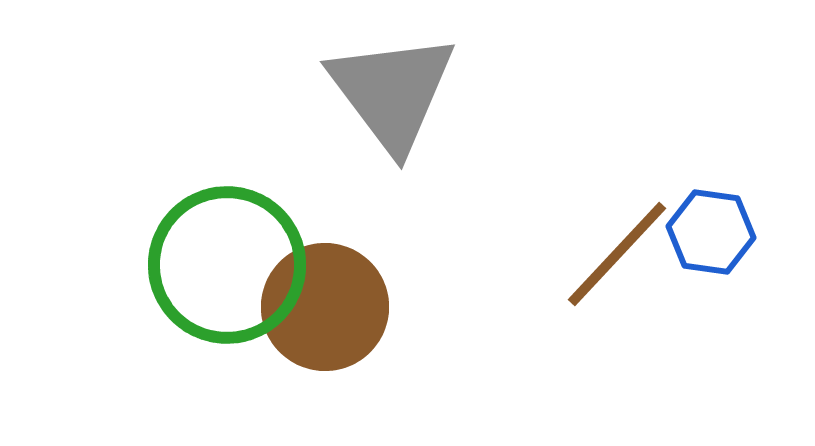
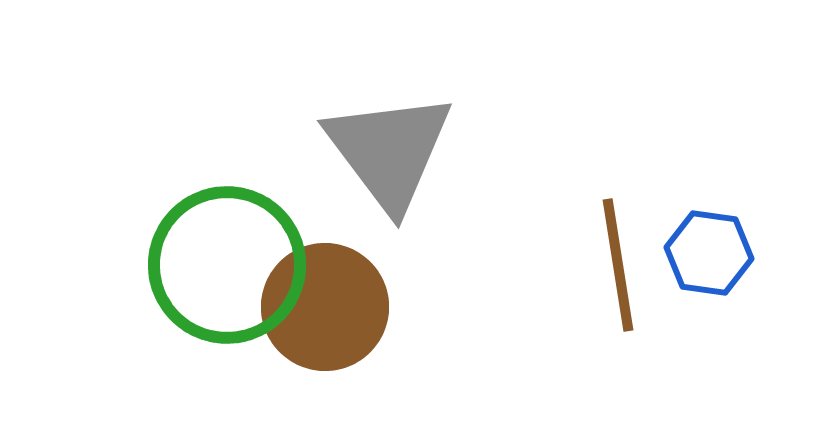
gray triangle: moved 3 px left, 59 px down
blue hexagon: moved 2 px left, 21 px down
brown line: moved 1 px right, 11 px down; rotated 52 degrees counterclockwise
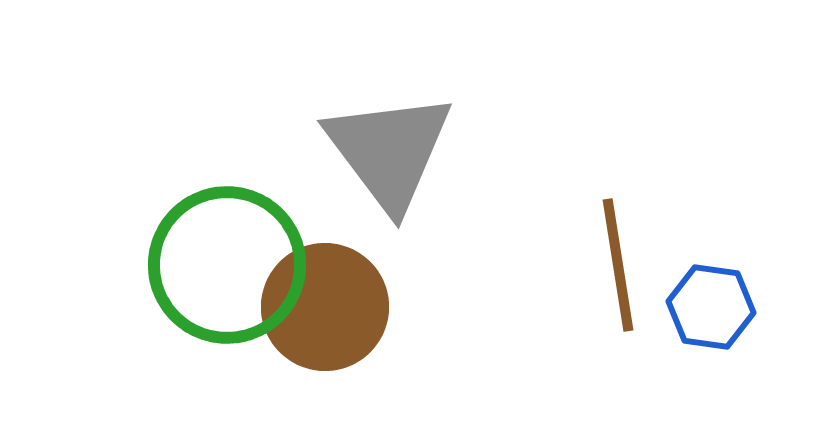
blue hexagon: moved 2 px right, 54 px down
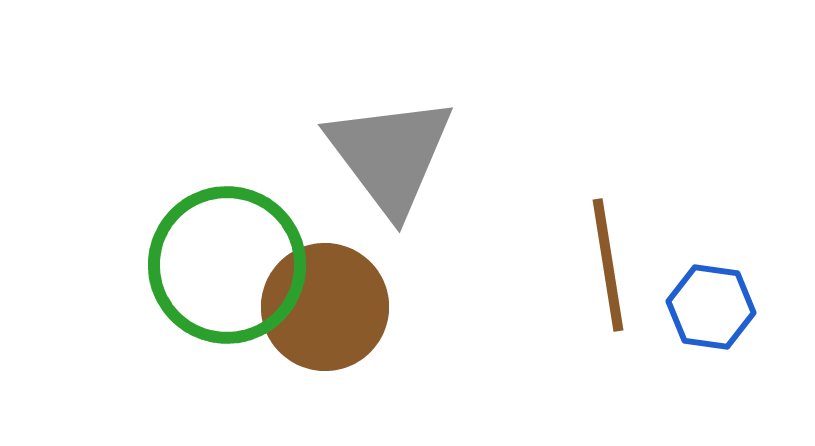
gray triangle: moved 1 px right, 4 px down
brown line: moved 10 px left
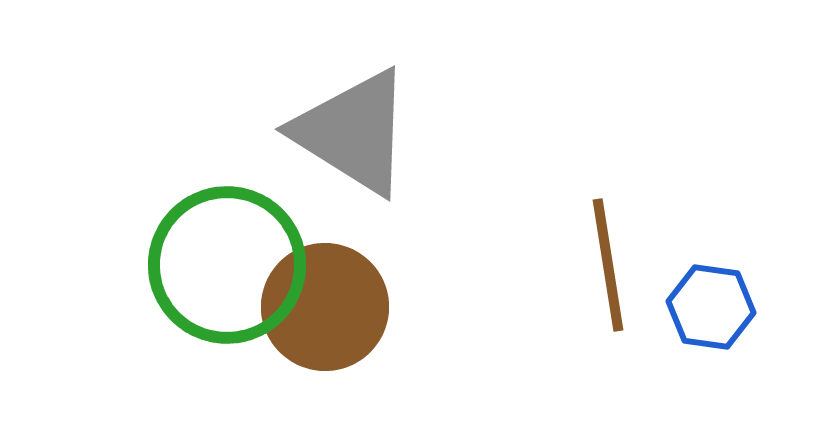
gray triangle: moved 37 px left, 23 px up; rotated 21 degrees counterclockwise
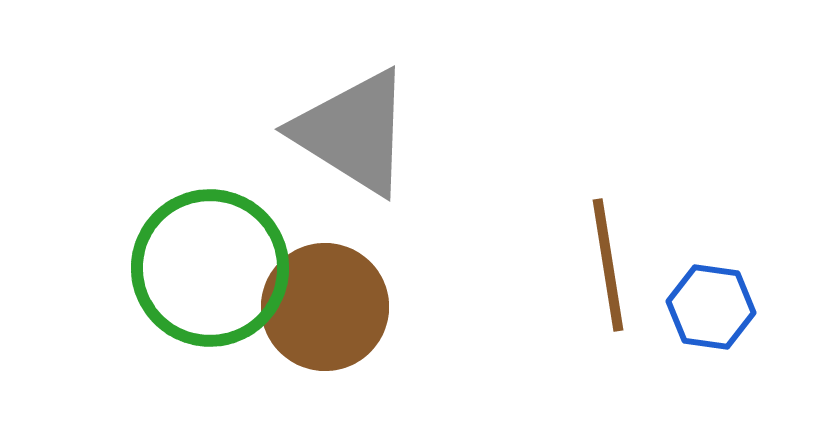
green circle: moved 17 px left, 3 px down
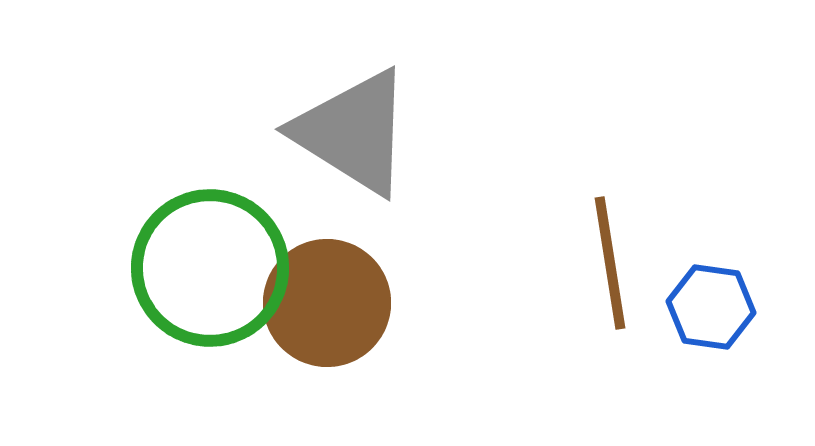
brown line: moved 2 px right, 2 px up
brown circle: moved 2 px right, 4 px up
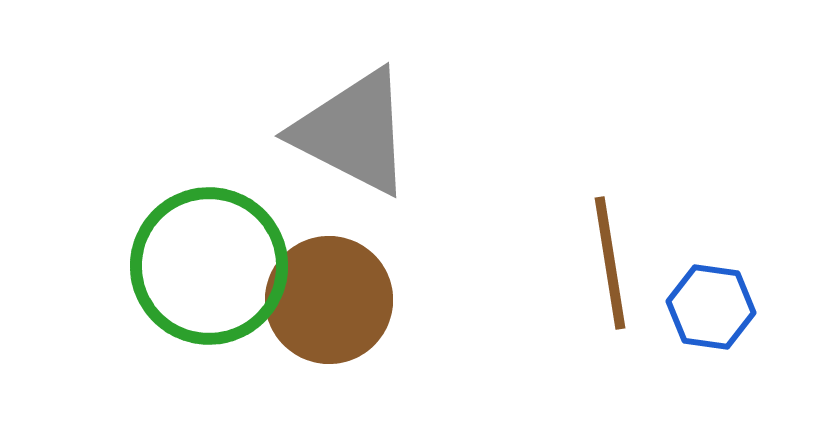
gray triangle: rotated 5 degrees counterclockwise
green circle: moved 1 px left, 2 px up
brown circle: moved 2 px right, 3 px up
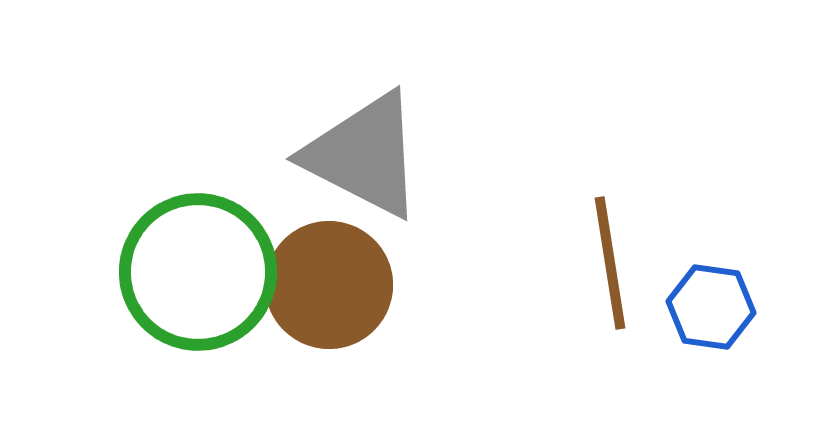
gray triangle: moved 11 px right, 23 px down
green circle: moved 11 px left, 6 px down
brown circle: moved 15 px up
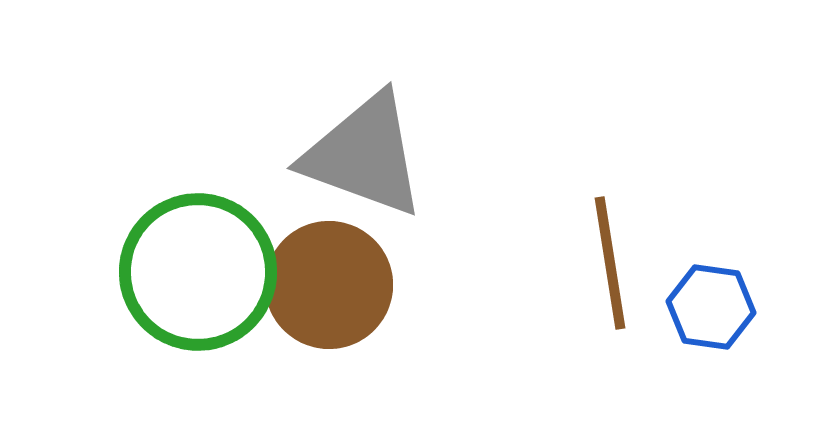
gray triangle: rotated 7 degrees counterclockwise
